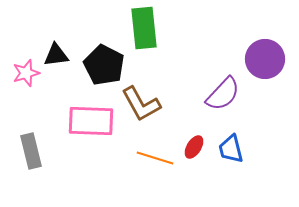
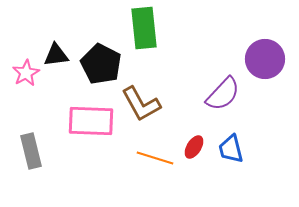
black pentagon: moved 3 px left, 1 px up
pink star: rotated 12 degrees counterclockwise
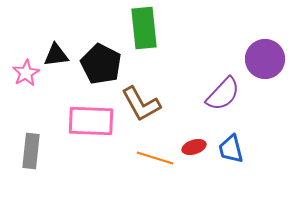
red ellipse: rotated 40 degrees clockwise
gray rectangle: rotated 20 degrees clockwise
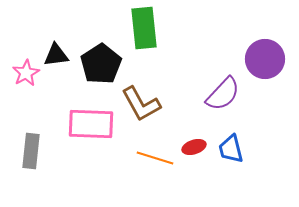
black pentagon: rotated 12 degrees clockwise
pink rectangle: moved 3 px down
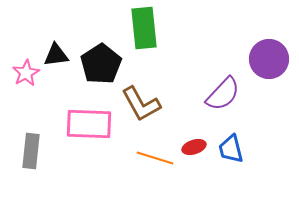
purple circle: moved 4 px right
pink rectangle: moved 2 px left
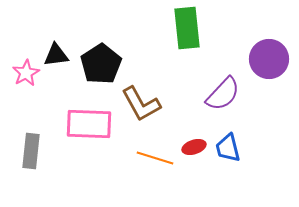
green rectangle: moved 43 px right
blue trapezoid: moved 3 px left, 1 px up
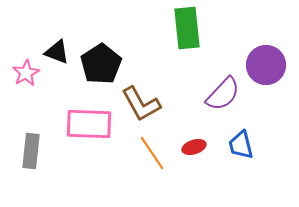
black triangle: moved 1 px right, 3 px up; rotated 28 degrees clockwise
purple circle: moved 3 px left, 6 px down
blue trapezoid: moved 13 px right, 3 px up
orange line: moved 3 px left, 5 px up; rotated 39 degrees clockwise
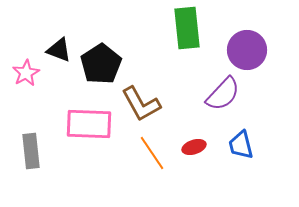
black triangle: moved 2 px right, 2 px up
purple circle: moved 19 px left, 15 px up
gray rectangle: rotated 12 degrees counterclockwise
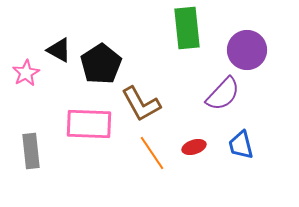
black triangle: rotated 8 degrees clockwise
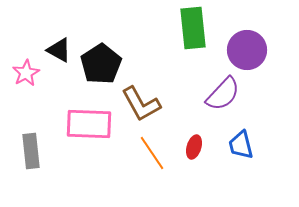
green rectangle: moved 6 px right
red ellipse: rotated 55 degrees counterclockwise
